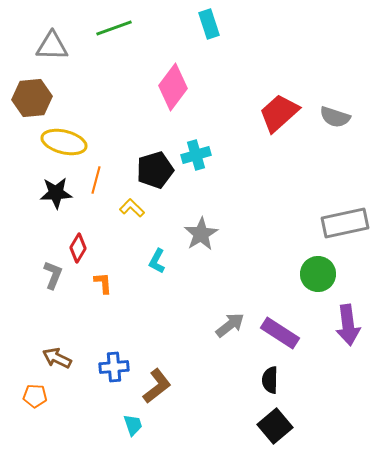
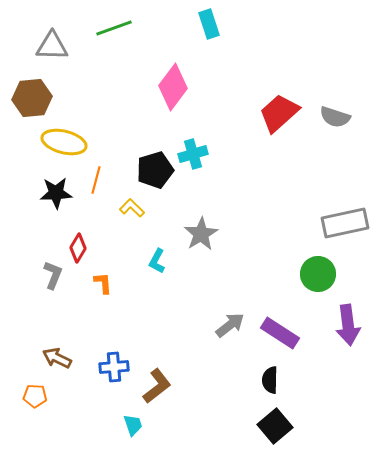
cyan cross: moved 3 px left, 1 px up
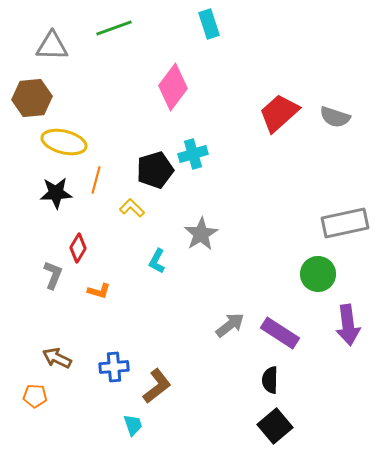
orange L-shape: moved 4 px left, 8 px down; rotated 110 degrees clockwise
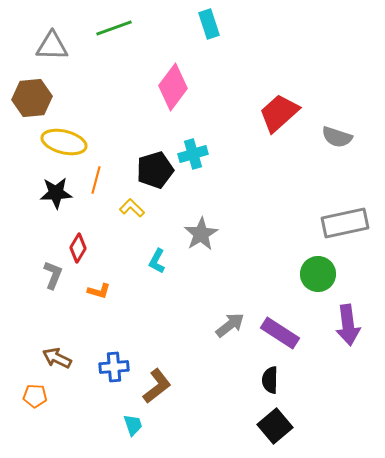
gray semicircle: moved 2 px right, 20 px down
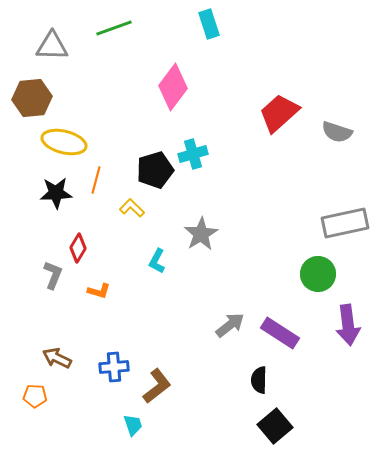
gray semicircle: moved 5 px up
black semicircle: moved 11 px left
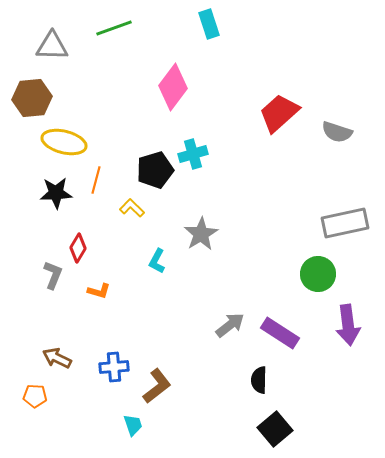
black square: moved 3 px down
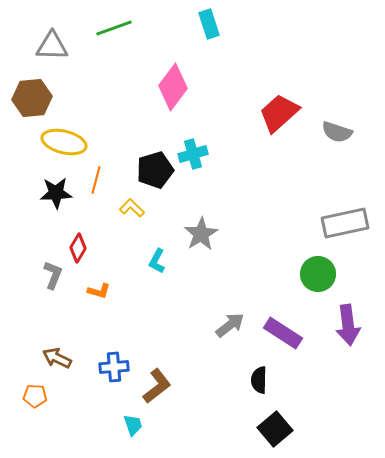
purple rectangle: moved 3 px right
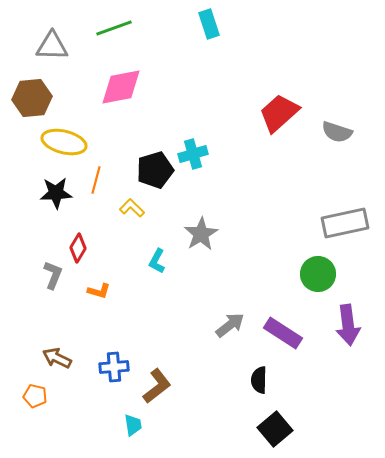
pink diamond: moved 52 px left; rotated 42 degrees clockwise
orange pentagon: rotated 10 degrees clockwise
cyan trapezoid: rotated 10 degrees clockwise
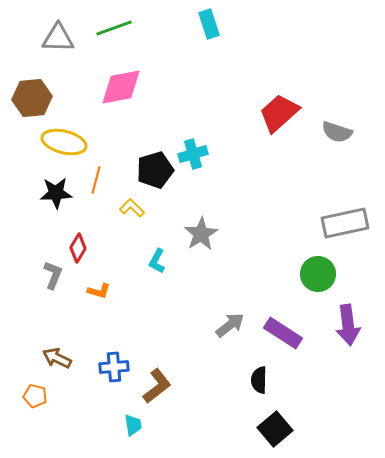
gray triangle: moved 6 px right, 8 px up
